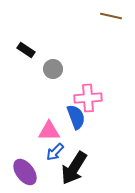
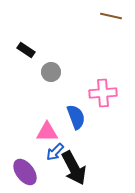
gray circle: moved 2 px left, 3 px down
pink cross: moved 15 px right, 5 px up
pink triangle: moved 2 px left, 1 px down
black arrow: rotated 60 degrees counterclockwise
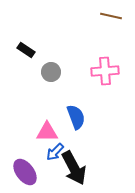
pink cross: moved 2 px right, 22 px up
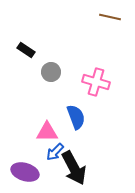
brown line: moved 1 px left, 1 px down
pink cross: moved 9 px left, 11 px down; rotated 20 degrees clockwise
purple ellipse: rotated 36 degrees counterclockwise
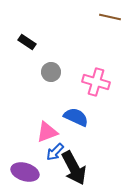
black rectangle: moved 1 px right, 8 px up
blue semicircle: rotated 45 degrees counterclockwise
pink triangle: rotated 20 degrees counterclockwise
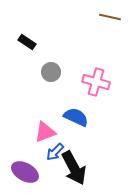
pink triangle: moved 2 px left
purple ellipse: rotated 12 degrees clockwise
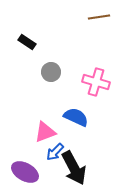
brown line: moved 11 px left; rotated 20 degrees counterclockwise
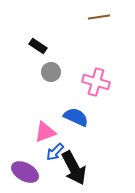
black rectangle: moved 11 px right, 4 px down
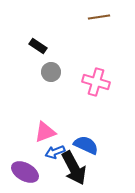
blue semicircle: moved 10 px right, 28 px down
blue arrow: rotated 24 degrees clockwise
